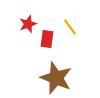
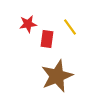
red star: rotated 12 degrees clockwise
brown star: moved 1 px right, 2 px up; rotated 28 degrees clockwise
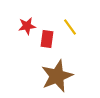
red star: moved 1 px left, 2 px down
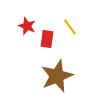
red star: rotated 30 degrees clockwise
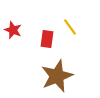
red star: moved 14 px left, 4 px down
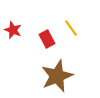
yellow line: moved 1 px right, 1 px down
red rectangle: rotated 36 degrees counterclockwise
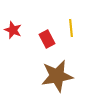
yellow line: rotated 30 degrees clockwise
brown star: rotated 12 degrees clockwise
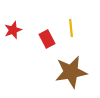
red star: rotated 30 degrees clockwise
brown star: moved 14 px right, 4 px up
